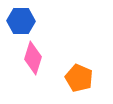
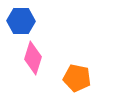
orange pentagon: moved 2 px left; rotated 12 degrees counterclockwise
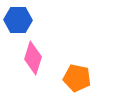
blue hexagon: moved 3 px left, 1 px up
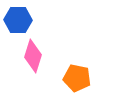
pink diamond: moved 2 px up
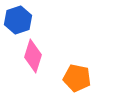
blue hexagon: rotated 20 degrees counterclockwise
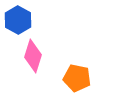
blue hexagon: rotated 12 degrees counterclockwise
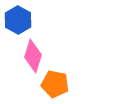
orange pentagon: moved 22 px left, 6 px down
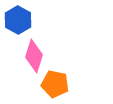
pink diamond: moved 1 px right
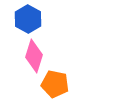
blue hexagon: moved 10 px right, 1 px up
